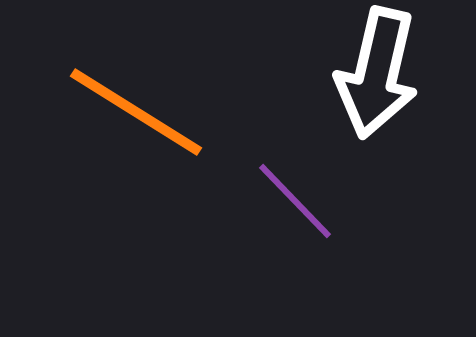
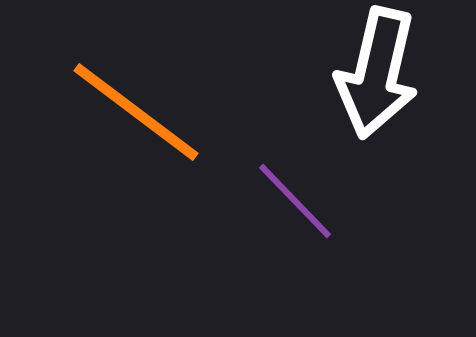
orange line: rotated 5 degrees clockwise
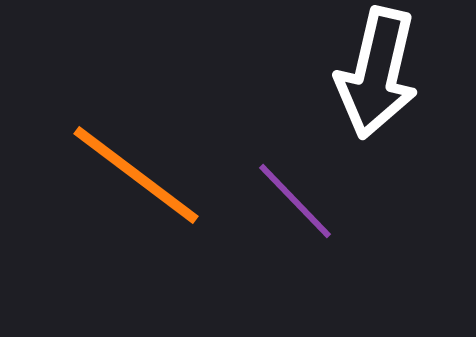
orange line: moved 63 px down
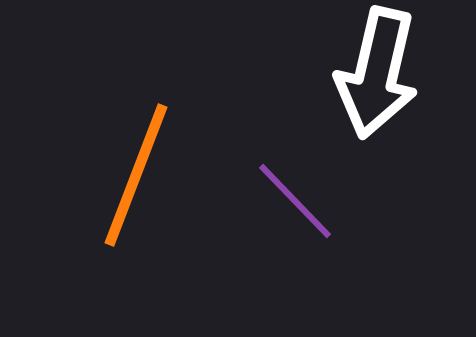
orange line: rotated 74 degrees clockwise
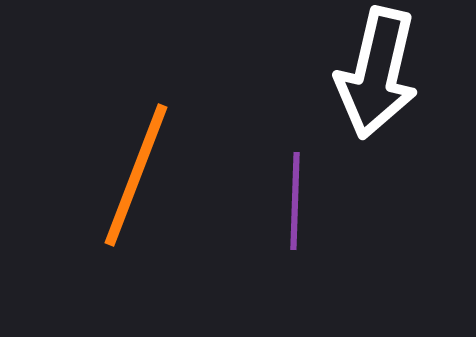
purple line: rotated 46 degrees clockwise
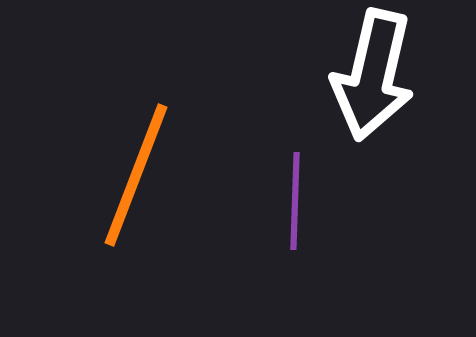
white arrow: moved 4 px left, 2 px down
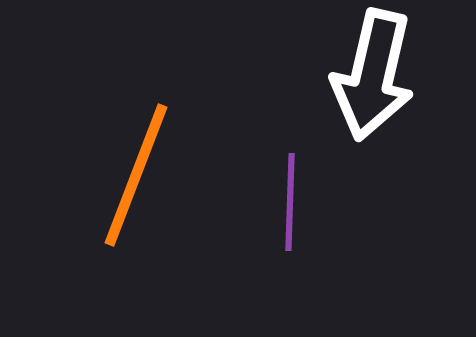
purple line: moved 5 px left, 1 px down
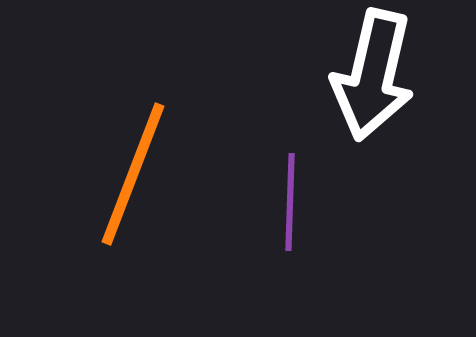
orange line: moved 3 px left, 1 px up
